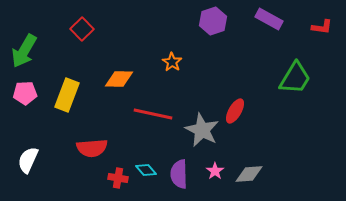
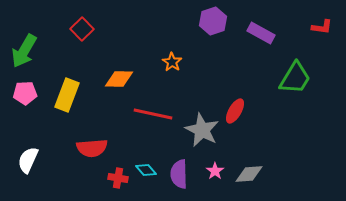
purple rectangle: moved 8 px left, 14 px down
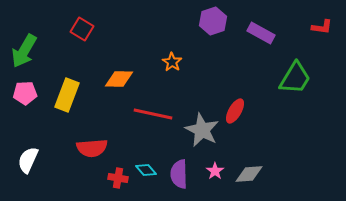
red square: rotated 15 degrees counterclockwise
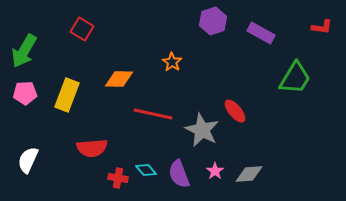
red ellipse: rotated 70 degrees counterclockwise
purple semicircle: rotated 20 degrees counterclockwise
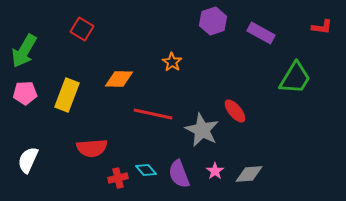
red cross: rotated 24 degrees counterclockwise
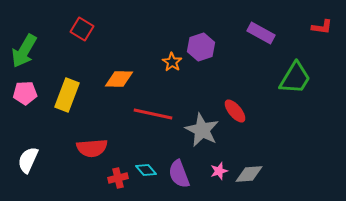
purple hexagon: moved 12 px left, 26 px down
pink star: moved 4 px right; rotated 18 degrees clockwise
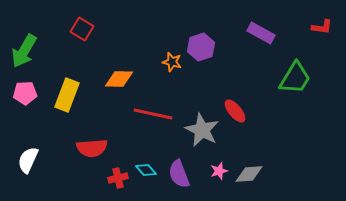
orange star: rotated 18 degrees counterclockwise
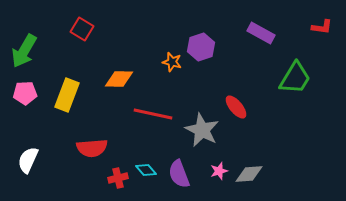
red ellipse: moved 1 px right, 4 px up
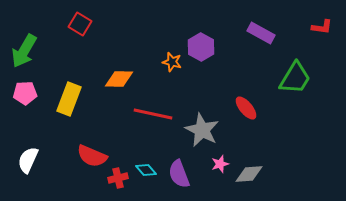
red square: moved 2 px left, 5 px up
purple hexagon: rotated 12 degrees counterclockwise
yellow rectangle: moved 2 px right, 4 px down
red ellipse: moved 10 px right, 1 px down
red semicircle: moved 8 px down; rotated 28 degrees clockwise
pink star: moved 1 px right, 7 px up
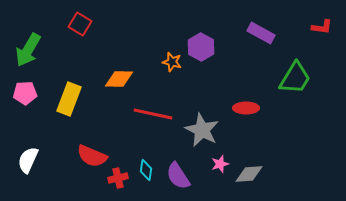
green arrow: moved 4 px right, 1 px up
red ellipse: rotated 50 degrees counterclockwise
cyan diamond: rotated 50 degrees clockwise
purple semicircle: moved 1 px left, 2 px down; rotated 12 degrees counterclockwise
